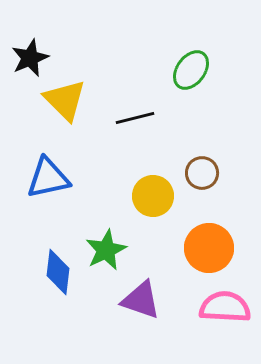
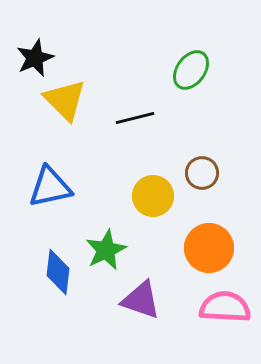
black star: moved 5 px right
blue triangle: moved 2 px right, 9 px down
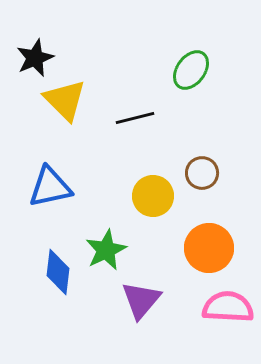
purple triangle: rotated 51 degrees clockwise
pink semicircle: moved 3 px right
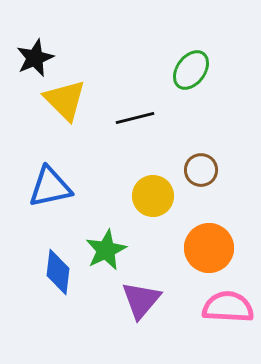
brown circle: moved 1 px left, 3 px up
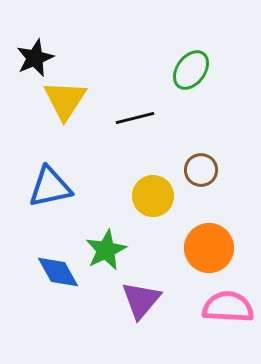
yellow triangle: rotated 18 degrees clockwise
blue diamond: rotated 36 degrees counterclockwise
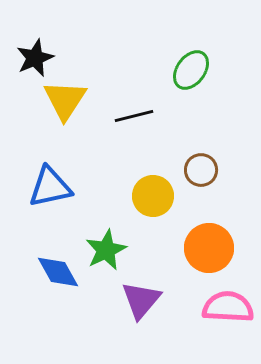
black line: moved 1 px left, 2 px up
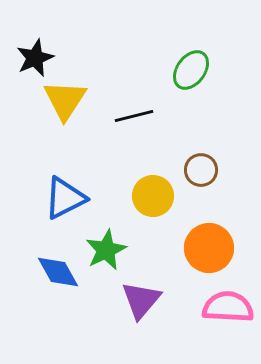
blue triangle: moved 15 px right, 11 px down; rotated 15 degrees counterclockwise
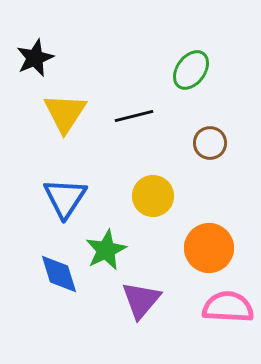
yellow triangle: moved 13 px down
brown circle: moved 9 px right, 27 px up
blue triangle: rotated 30 degrees counterclockwise
blue diamond: moved 1 px right, 2 px down; rotated 12 degrees clockwise
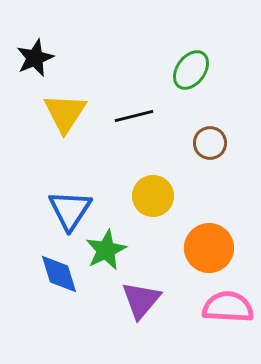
blue triangle: moved 5 px right, 12 px down
